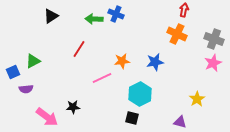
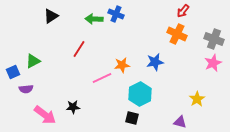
red arrow: moved 1 px left, 1 px down; rotated 152 degrees counterclockwise
orange star: moved 4 px down
pink arrow: moved 2 px left, 2 px up
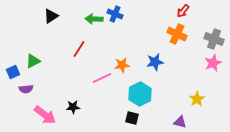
blue cross: moved 1 px left
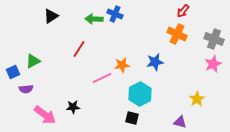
pink star: moved 1 px down
